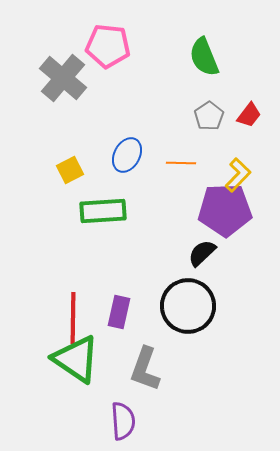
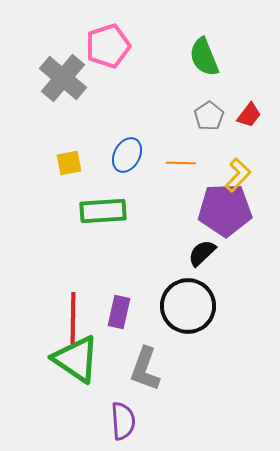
pink pentagon: rotated 24 degrees counterclockwise
yellow square: moved 1 px left, 7 px up; rotated 16 degrees clockwise
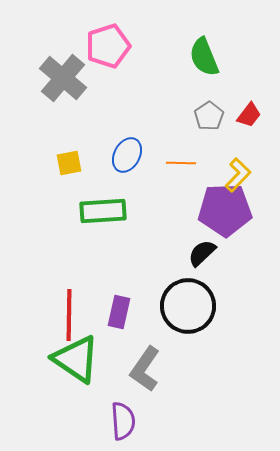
red line: moved 4 px left, 3 px up
gray L-shape: rotated 15 degrees clockwise
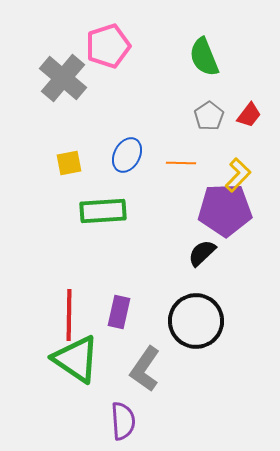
black circle: moved 8 px right, 15 px down
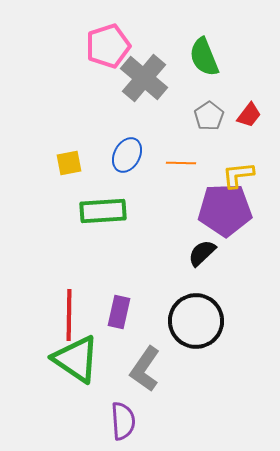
gray cross: moved 81 px right
yellow L-shape: rotated 140 degrees counterclockwise
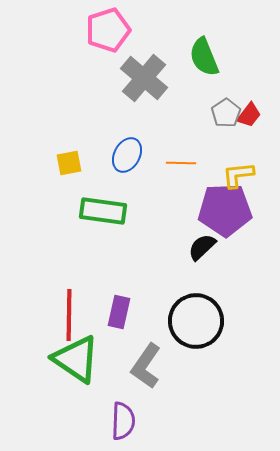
pink pentagon: moved 16 px up
gray pentagon: moved 17 px right, 3 px up
green rectangle: rotated 12 degrees clockwise
black semicircle: moved 6 px up
gray L-shape: moved 1 px right, 3 px up
purple semicircle: rotated 6 degrees clockwise
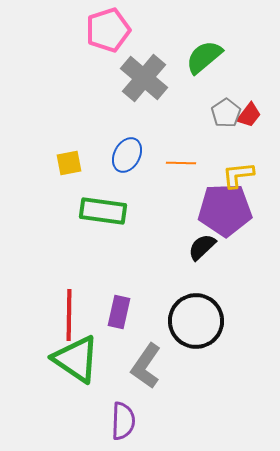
green semicircle: rotated 72 degrees clockwise
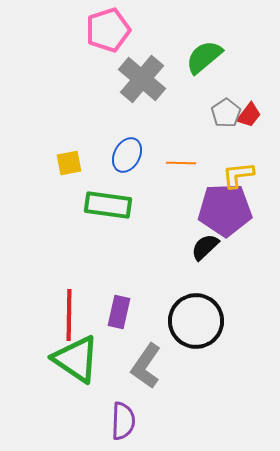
gray cross: moved 2 px left, 1 px down
green rectangle: moved 5 px right, 6 px up
black semicircle: moved 3 px right
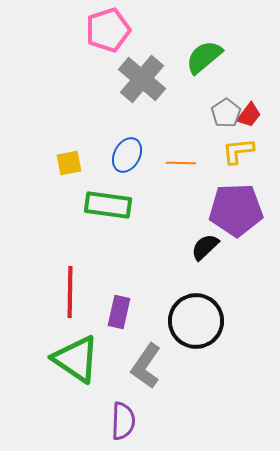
yellow L-shape: moved 24 px up
purple pentagon: moved 11 px right
red line: moved 1 px right, 23 px up
